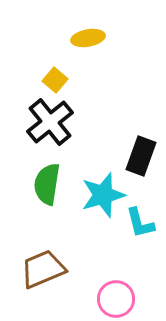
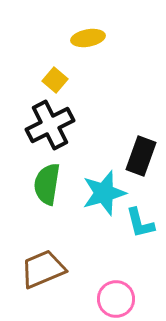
black cross: moved 3 px down; rotated 12 degrees clockwise
cyan star: moved 1 px right, 2 px up
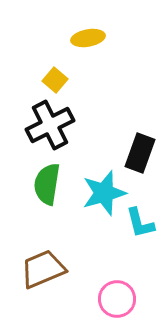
black rectangle: moved 1 px left, 3 px up
pink circle: moved 1 px right
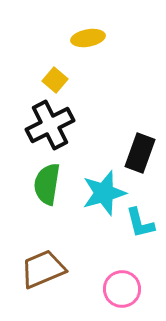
pink circle: moved 5 px right, 10 px up
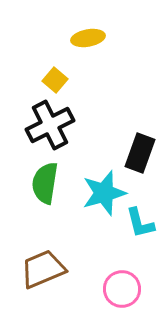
green semicircle: moved 2 px left, 1 px up
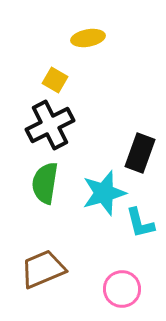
yellow square: rotated 10 degrees counterclockwise
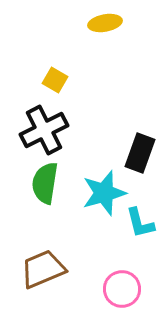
yellow ellipse: moved 17 px right, 15 px up
black cross: moved 6 px left, 5 px down
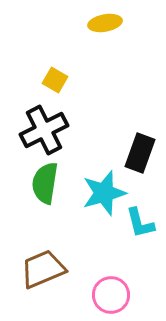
pink circle: moved 11 px left, 6 px down
